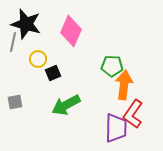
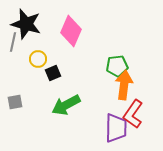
green pentagon: moved 5 px right; rotated 10 degrees counterclockwise
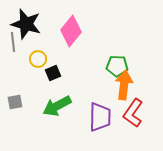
pink diamond: rotated 16 degrees clockwise
gray line: rotated 18 degrees counterclockwise
green pentagon: rotated 10 degrees clockwise
green arrow: moved 9 px left, 1 px down
red L-shape: moved 1 px up
purple trapezoid: moved 16 px left, 11 px up
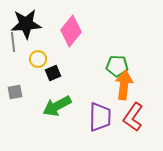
black star: rotated 20 degrees counterclockwise
gray square: moved 10 px up
red L-shape: moved 4 px down
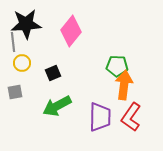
yellow circle: moved 16 px left, 4 px down
red L-shape: moved 2 px left
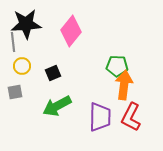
yellow circle: moved 3 px down
red L-shape: rotated 8 degrees counterclockwise
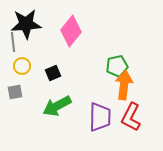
green pentagon: rotated 15 degrees counterclockwise
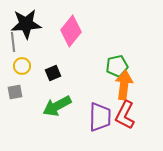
red L-shape: moved 6 px left, 2 px up
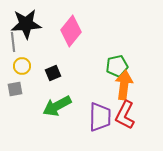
gray square: moved 3 px up
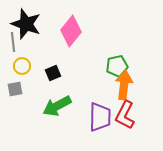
black star: rotated 24 degrees clockwise
